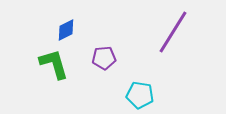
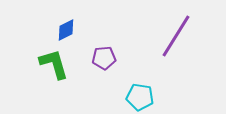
purple line: moved 3 px right, 4 px down
cyan pentagon: moved 2 px down
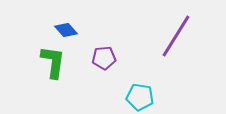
blue diamond: rotated 75 degrees clockwise
green L-shape: moved 1 px left, 2 px up; rotated 24 degrees clockwise
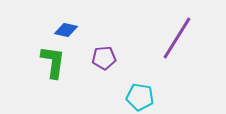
blue diamond: rotated 35 degrees counterclockwise
purple line: moved 1 px right, 2 px down
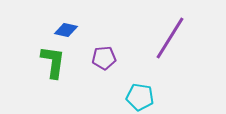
purple line: moved 7 px left
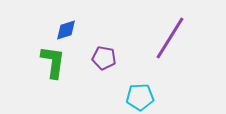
blue diamond: rotated 30 degrees counterclockwise
purple pentagon: rotated 15 degrees clockwise
cyan pentagon: rotated 12 degrees counterclockwise
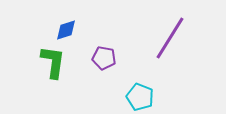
cyan pentagon: rotated 24 degrees clockwise
